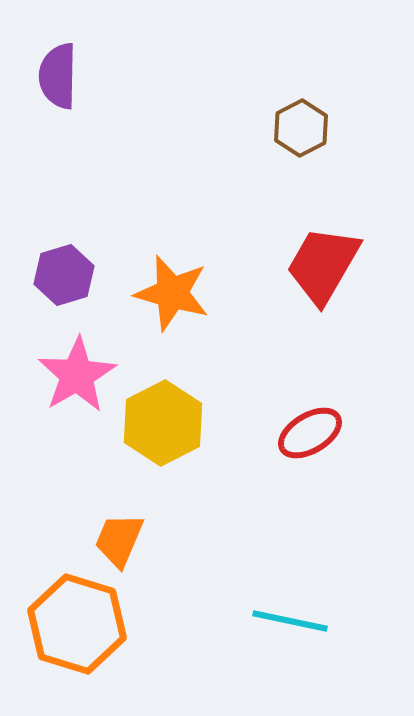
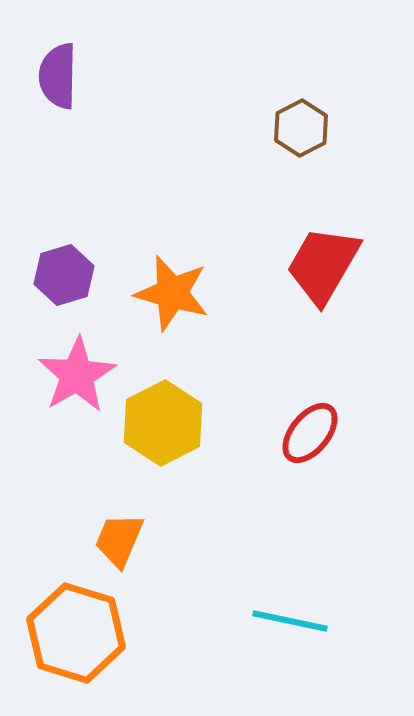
red ellipse: rotated 20 degrees counterclockwise
orange hexagon: moved 1 px left, 9 px down
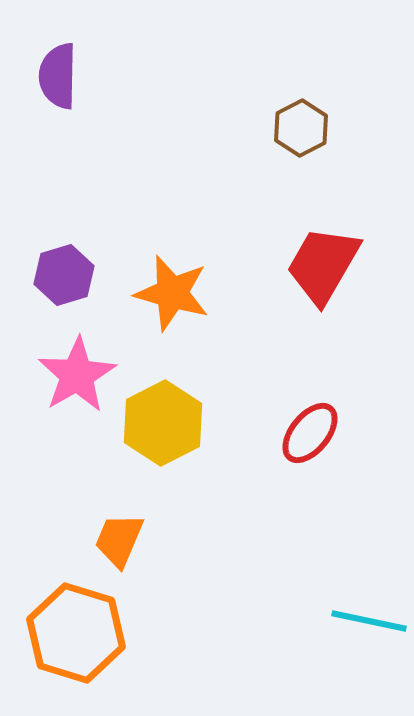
cyan line: moved 79 px right
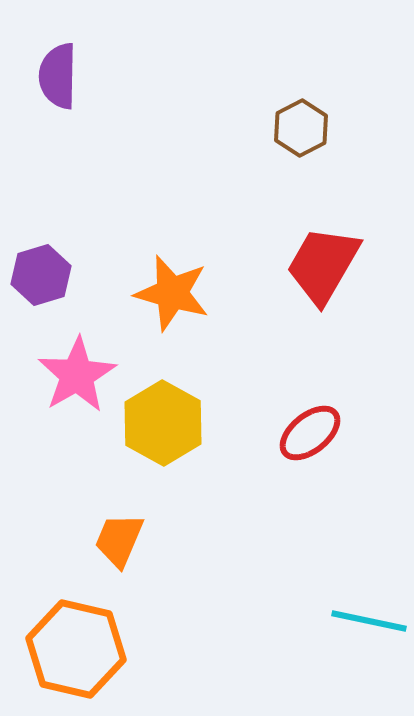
purple hexagon: moved 23 px left
yellow hexagon: rotated 4 degrees counterclockwise
red ellipse: rotated 12 degrees clockwise
orange hexagon: moved 16 px down; rotated 4 degrees counterclockwise
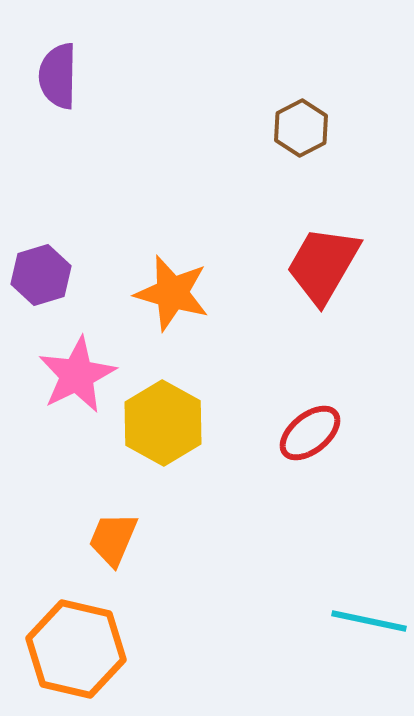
pink star: rotated 4 degrees clockwise
orange trapezoid: moved 6 px left, 1 px up
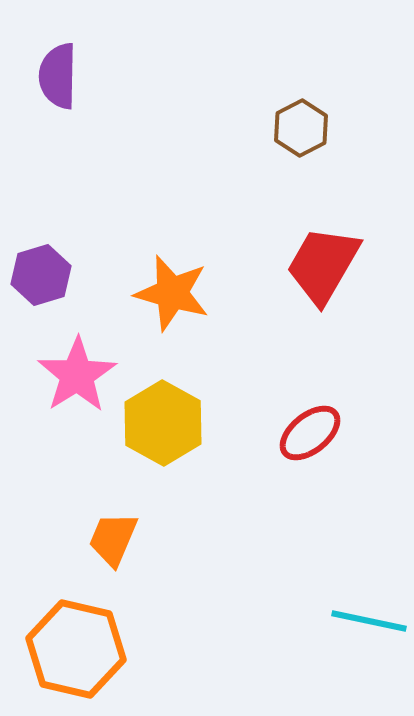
pink star: rotated 6 degrees counterclockwise
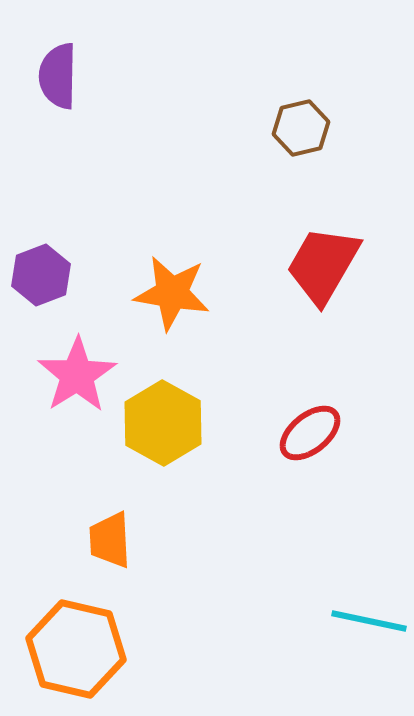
brown hexagon: rotated 14 degrees clockwise
purple hexagon: rotated 4 degrees counterclockwise
orange star: rotated 6 degrees counterclockwise
orange trapezoid: moved 3 px left, 1 px down; rotated 26 degrees counterclockwise
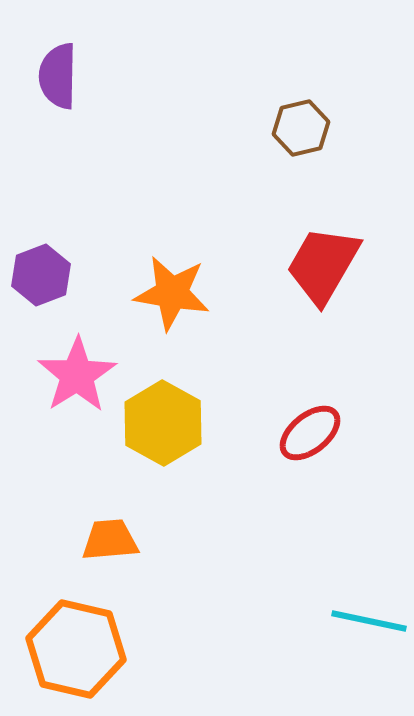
orange trapezoid: rotated 88 degrees clockwise
